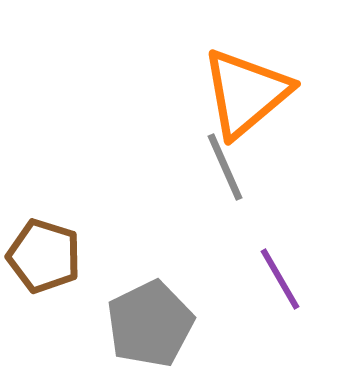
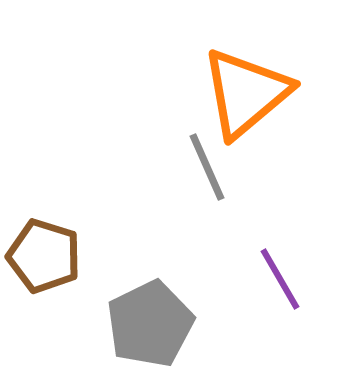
gray line: moved 18 px left
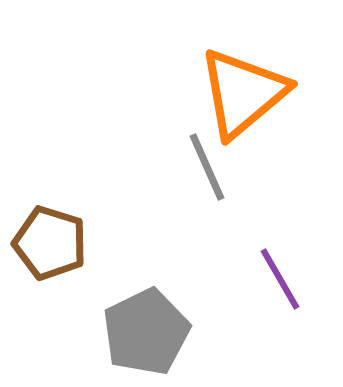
orange triangle: moved 3 px left
brown pentagon: moved 6 px right, 13 px up
gray pentagon: moved 4 px left, 8 px down
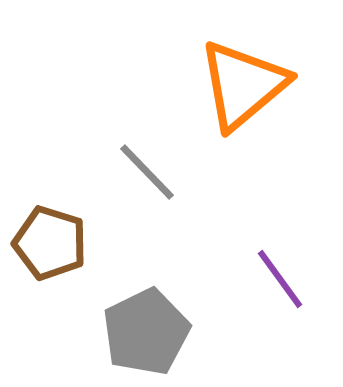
orange triangle: moved 8 px up
gray line: moved 60 px left, 5 px down; rotated 20 degrees counterclockwise
purple line: rotated 6 degrees counterclockwise
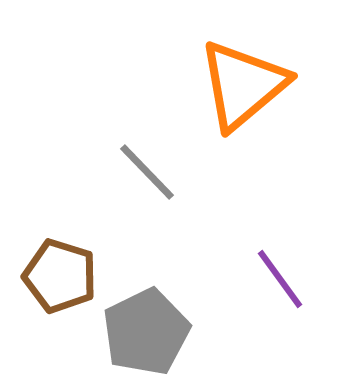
brown pentagon: moved 10 px right, 33 px down
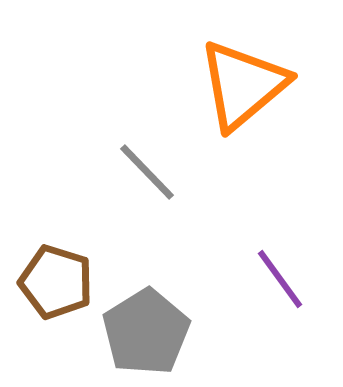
brown pentagon: moved 4 px left, 6 px down
gray pentagon: rotated 6 degrees counterclockwise
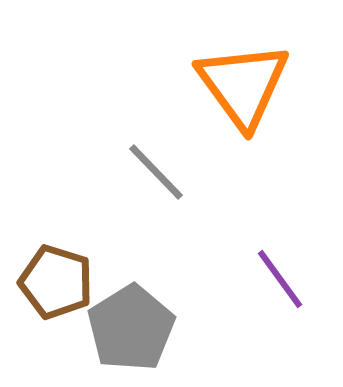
orange triangle: rotated 26 degrees counterclockwise
gray line: moved 9 px right
gray pentagon: moved 15 px left, 4 px up
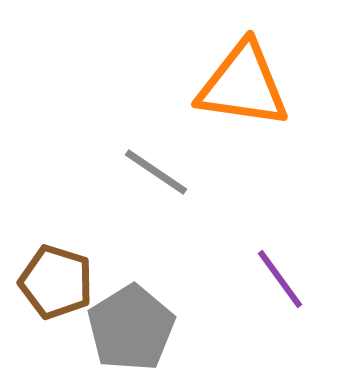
orange triangle: rotated 46 degrees counterclockwise
gray line: rotated 12 degrees counterclockwise
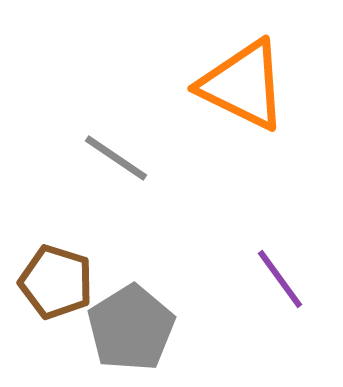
orange triangle: rotated 18 degrees clockwise
gray line: moved 40 px left, 14 px up
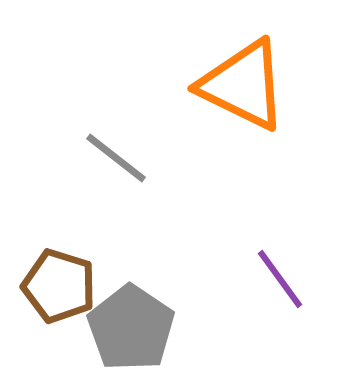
gray line: rotated 4 degrees clockwise
brown pentagon: moved 3 px right, 4 px down
gray pentagon: rotated 6 degrees counterclockwise
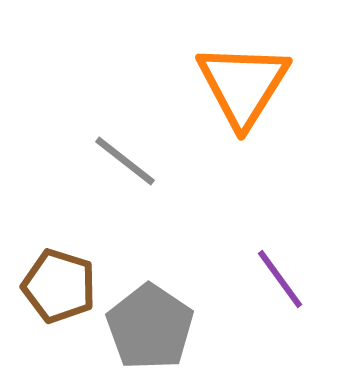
orange triangle: rotated 36 degrees clockwise
gray line: moved 9 px right, 3 px down
gray pentagon: moved 19 px right, 1 px up
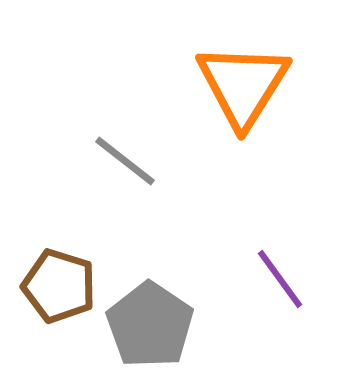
gray pentagon: moved 2 px up
